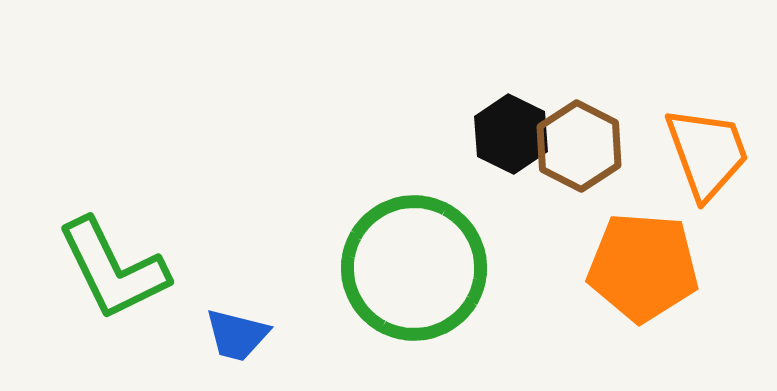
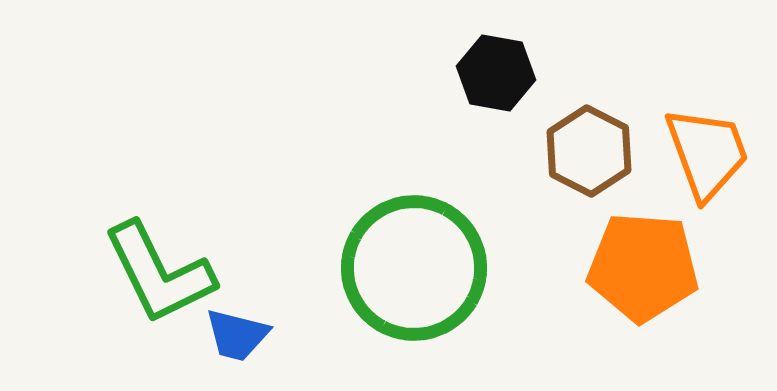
black hexagon: moved 15 px left, 61 px up; rotated 16 degrees counterclockwise
brown hexagon: moved 10 px right, 5 px down
green L-shape: moved 46 px right, 4 px down
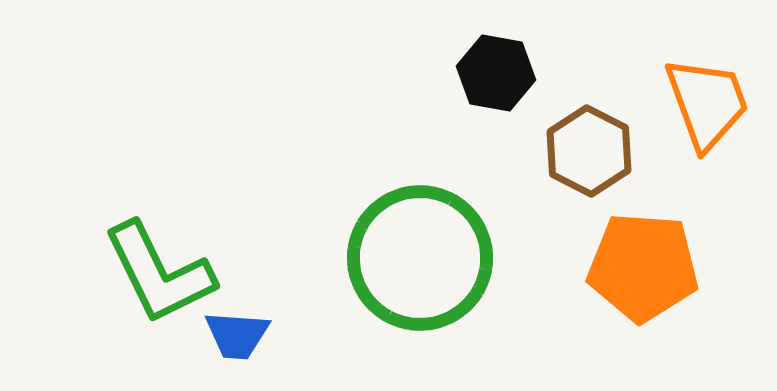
orange trapezoid: moved 50 px up
green circle: moved 6 px right, 10 px up
blue trapezoid: rotated 10 degrees counterclockwise
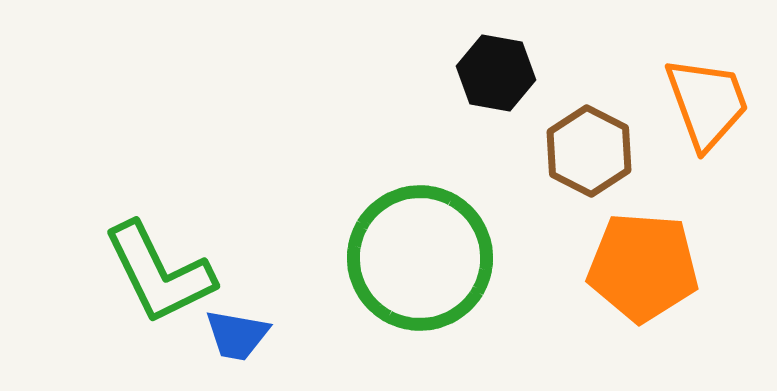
blue trapezoid: rotated 6 degrees clockwise
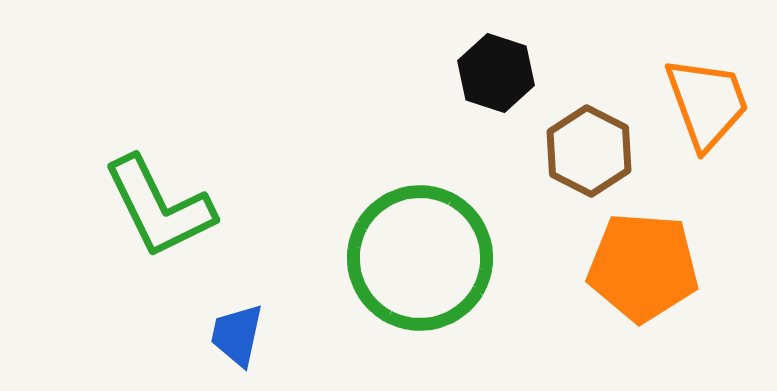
black hexagon: rotated 8 degrees clockwise
green L-shape: moved 66 px up
blue trapezoid: rotated 92 degrees clockwise
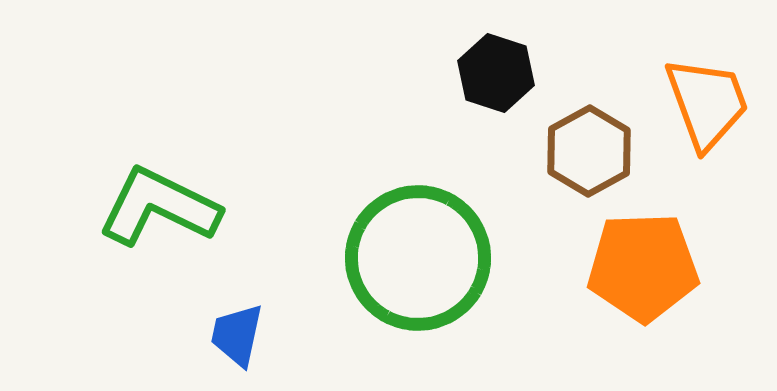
brown hexagon: rotated 4 degrees clockwise
green L-shape: rotated 142 degrees clockwise
green circle: moved 2 px left
orange pentagon: rotated 6 degrees counterclockwise
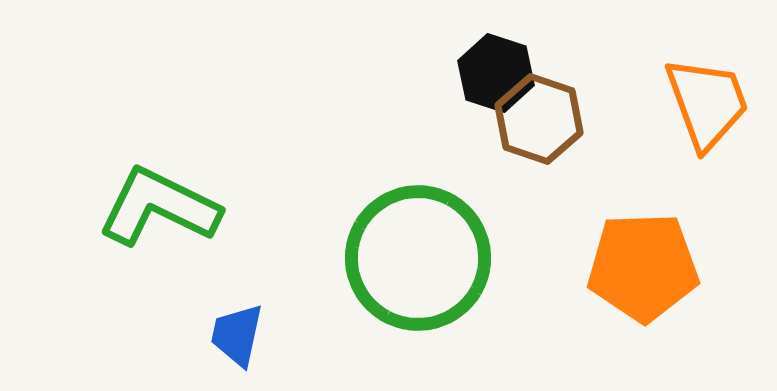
brown hexagon: moved 50 px left, 32 px up; rotated 12 degrees counterclockwise
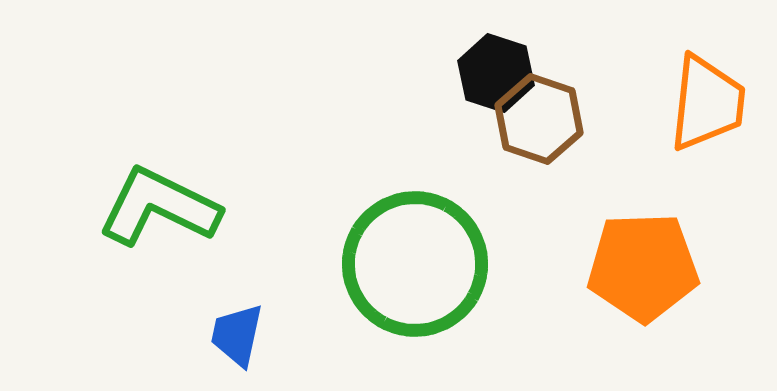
orange trapezoid: rotated 26 degrees clockwise
green circle: moved 3 px left, 6 px down
